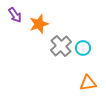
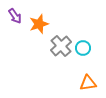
purple arrow: moved 1 px down
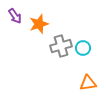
gray cross: rotated 25 degrees clockwise
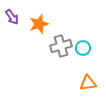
purple arrow: moved 3 px left, 1 px down
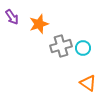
orange triangle: rotated 42 degrees clockwise
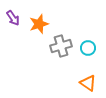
purple arrow: moved 1 px right, 1 px down
cyan circle: moved 5 px right
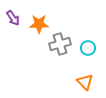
orange star: rotated 18 degrees clockwise
gray cross: moved 1 px left, 2 px up
orange triangle: moved 3 px left, 1 px up; rotated 12 degrees clockwise
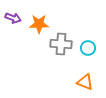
purple arrow: rotated 35 degrees counterclockwise
gray cross: moved 1 px right; rotated 20 degrees clockwise
orange triangle: rotated 24 degrees counterclockwise
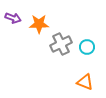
gray cross: rotated 30 degrees counterclockwise
cyan circle: moved 1 px left, 1 px up
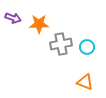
gray cross: rotated 15 degrees clockwise
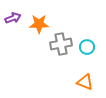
purple arrow: rotated 42 degrees counterclockwise
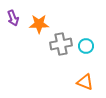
purple arrow: rotated 91 degrees clockwise
cyan circle: moved 1 px left, 1 px up
